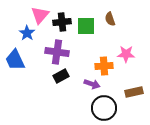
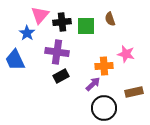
pink star: rotated 12 degrees clockwise
purple arrow: moved 1 px right; rotated 63 degrees counterclockwise
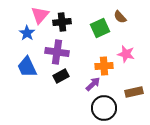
brown semicircle: moved 10 px right, 2 px up; rotated 24 degrees counterclockwise
green square: moved 14 px right, 2 px down; rotated 24 degrees counterclockwise
blue trapezoid: moved 12 px right, 7 px down
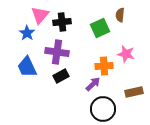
brown semicircle: moved 2 px up; rotated 48 degrees clockwise
black circle: moved 1 px left, 1 px down
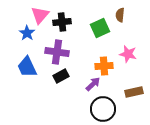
pink star: moved 2 px right
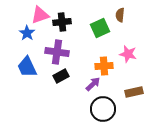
pink triangle: rotated 30 degrees clockwise
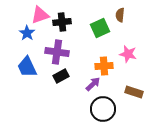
brown rectangle: rotated 30 degrees clockwise
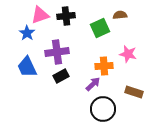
brown semicircle: rotated 80 degrees clockwise
black cross: moved 4 px right, 6 px up
purple cross: rotated 15 degrees counterclockwise
